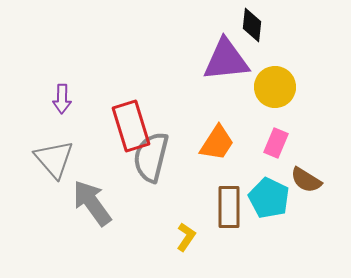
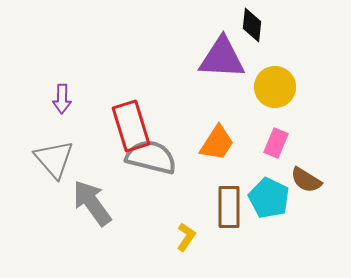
purple triangle: moved 4 px left, 2 px up; rotated 9 degrees clockwise
gray semicircle: rotated 90 degrees clockwise
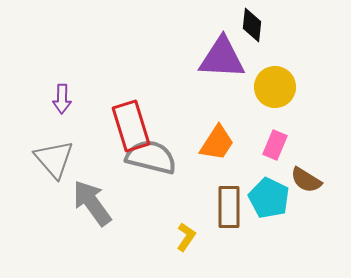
pink rectangle: moved 1 px left, 2 px down
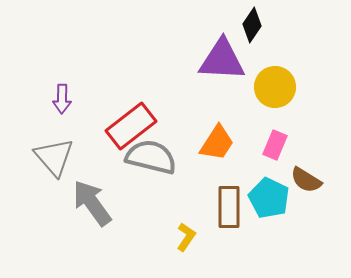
black diamond: rotated 28 degrees clockwise
purple triangle: moved 2 px down
red rectangle: rotated 69 degrees clockwise
gray triangle: moved 2 px up
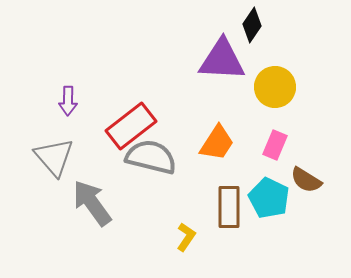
purple arrow: moved 6 px right, 2 px down
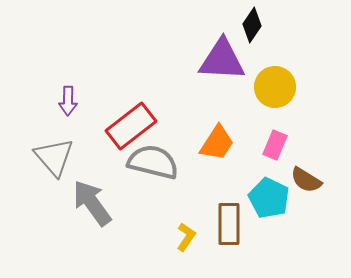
gray semicircle: moved 2 px right, 5 px down
brown rectangle: moved 17 px down
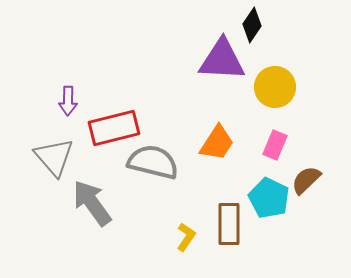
red rectangle: moved 17 px left, 2 px down; rotated 24 degrees clockwise
brown semicircle: rotated 104 degrees clockwise
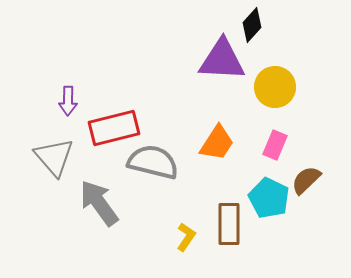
black diamond: rotated 8 degrees clockwise
gray arrow: moved 7 px right
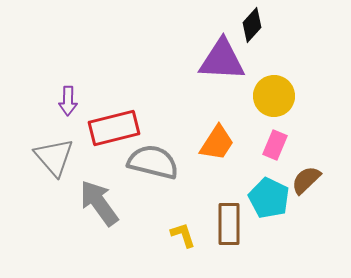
yellow circle: moved 1 px left, 9 px down
yellow L-shape: moved 3 px left, 2 px up; rotated 52 degrees counterclockwise
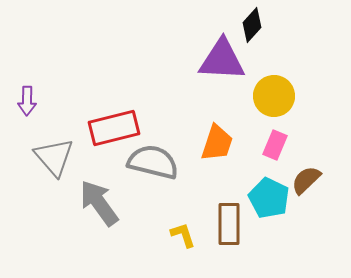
purple arrow: moved 41 px left
orange trapezoid: rotated 15 degrees counterclockwise
